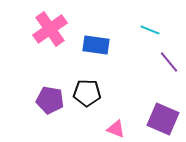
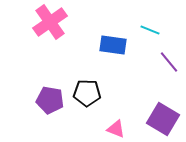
pink cross: moved 7 px up
blue rectangle: moved 17 px right
purple square: rotated 8 degrees clockwise
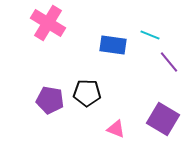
pink cross: moved 2 px left, 1 px down; rotated 24 degrees counterclockwise
cyan line: moved 5 px down
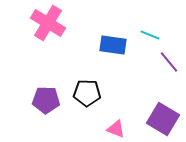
purple pentagon: moved 4 px left; rotated 8 degrees counterclockwise
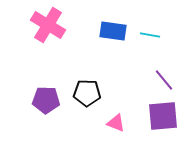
pink cross: moved 2 px down
cyan line: rotated 12 degrees counterclockwise
blue rectangle: moved 14 px up
purple line: moved 5 px left, 18 px down
purple square: moved 3 px up; rotated 36 degrees counterclockwise
pink triangle: moved 6 px up
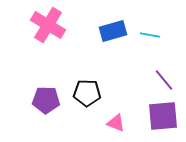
blue rectangle: rotated 24 degrees counterclockwise
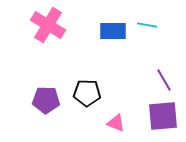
blue rectangle: rotated 16 degrees clockwise
cyan line: moved 3 px left, 10 px up
purple line: rotated 10 degrees clockwise
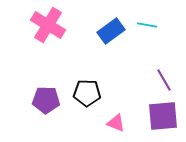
blue rectangle: moved 2 px left; rotated 36 degrees counterclockwise
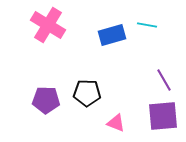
blue rectangle: moved 1 px right, 4 px down; rotated 20 degrees clockwise
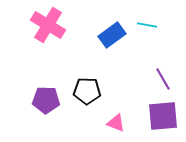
blue rectangle: rotated 20 degrees counterclockwise
purple line: moved 1 px left, 1 px up
black pentagon: moved 2 px up
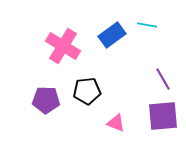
pink cross: moved 15 px right, 21 px down
black pentagon: rotated 8 degrees counterclockwise
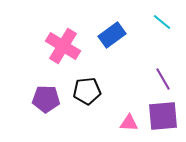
cyan line: moved 15 px right, 3 px up; rotated 30 degrees clockwise
purple pentagon: moved 1 px up
pink triangle: moved 13 px right; rotated 18 degrees counterclockwise
